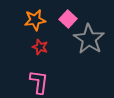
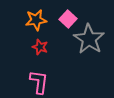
orange star: moved 1 px right
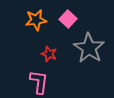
gray star: moved 9 px down
red star: moved 9 px right, 7 px down
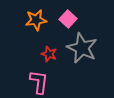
gray star: moved 7 px left; rotated 8 degrees counterclockwise
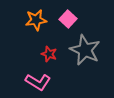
gray star: moved 3 px right, 2 px down
pink L-shape: moved 1 px left; rotated 115 degrees clockwise
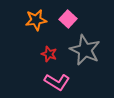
pink L-shape: moved 19 px right
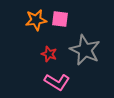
pink square: moved 8 px left; rotated 36 degrees counterclockwise
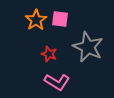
orange star: rotated 25 degrees counterclockwise
gray star: moved 3 px right, 3 px up
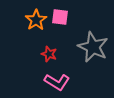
pink square: moved 2 px up
gray star: moved 5 px right
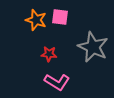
orange star: rotated 20 degrees counterclockwise
red star: rotated 14 degrees counterclockwise
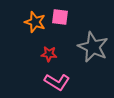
orange star: moved 1 px left, 2 px down
